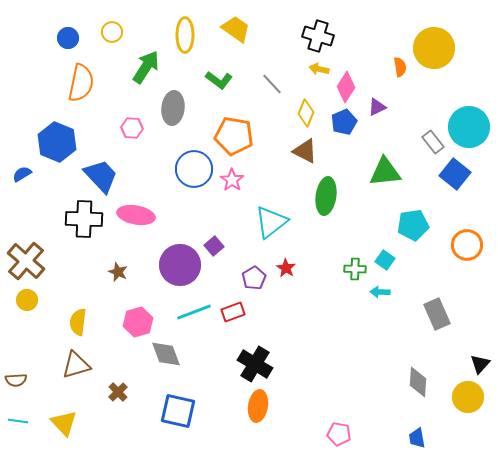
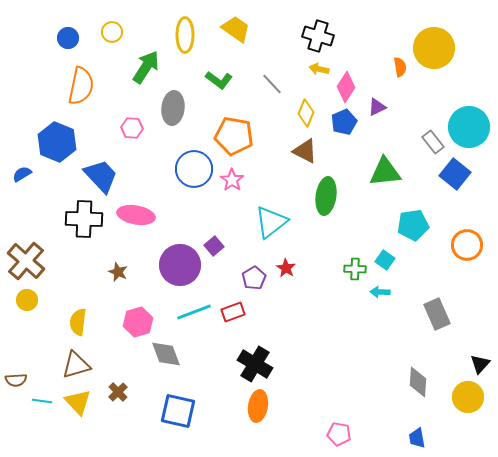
orange semicircle at (81, 83): moved 3 px down
cyan line at (18, 421): moved 24 px right, 20 px up
yellow triangle at (64, 423): moved 14 px right, 21 px up
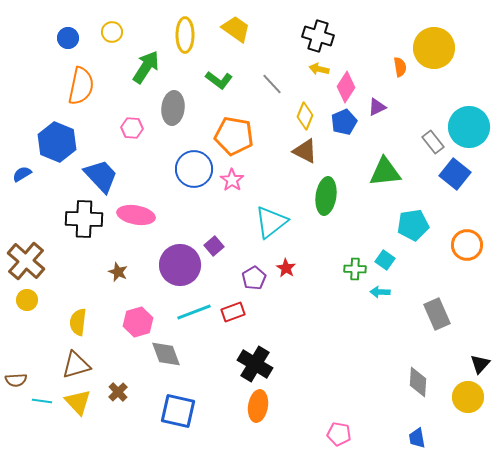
yellow diamond at (306, 113): moved 1 px left, 3 px down
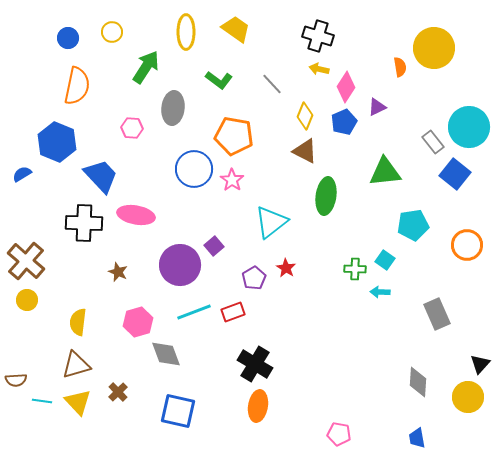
yellow ellipse at (185, 35): moved 1 px right, 3 px up
orange semicircle at (81, 86): moved 4 px left
black cross at (84, 219): moved 4 px down
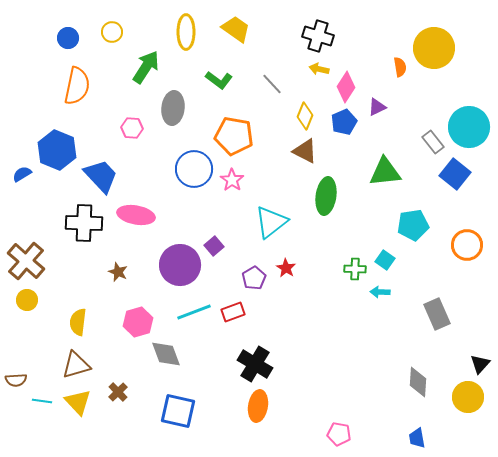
blue hexagon at (57, 142): moved 8 px down
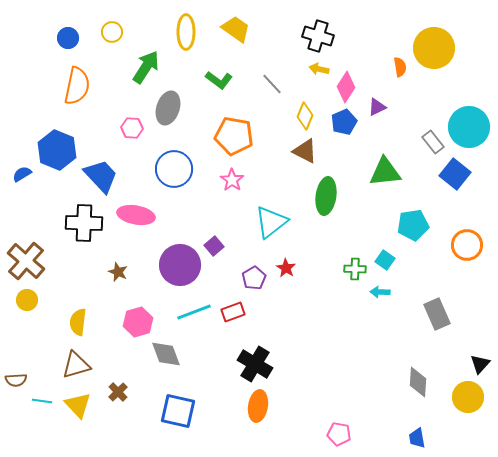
gray ellipse at (173, 108): moved 5 px left; rotated 12 degrees clockwise
blue circle at (194, 169): moved 20 px left
yellow triangle at (78, 402): moved 3 px down
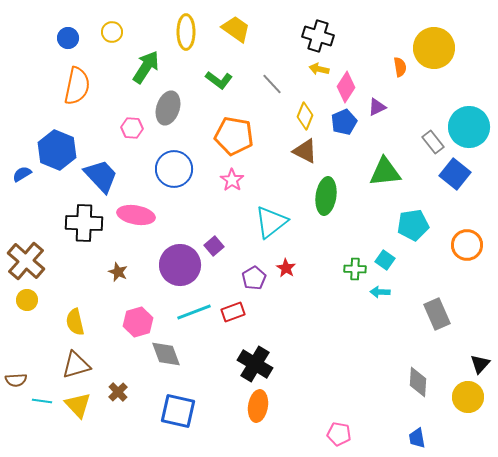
yellow semicircle at (78, 322): moved 3 px left; rotated 20 degrees counterclockwise
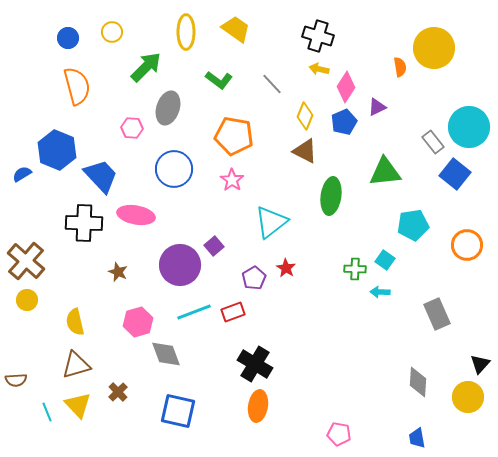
green arrow at (146, 67): rotated 12 degrees clockwise
orange semicircle at (77, 86): rotated 27 degrees counterclockwise
green ellipse at (326, 196): moved 5 px right
cyan line at (42, 401): moved 5 px right, 11 px down; rotated 60 degrees clockwise
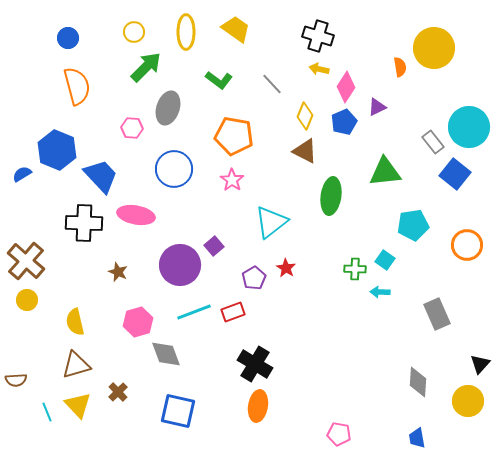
yellow circle at (112, 32): moved 22 px right
yellow circle at (468, 397): moved 4 px down
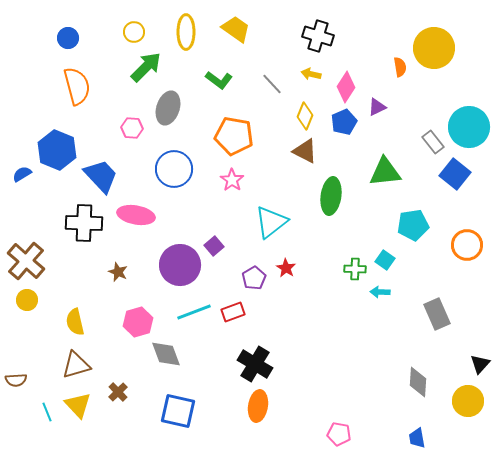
yellow arrow at (319, 69): moved 8 px left, 5 px down
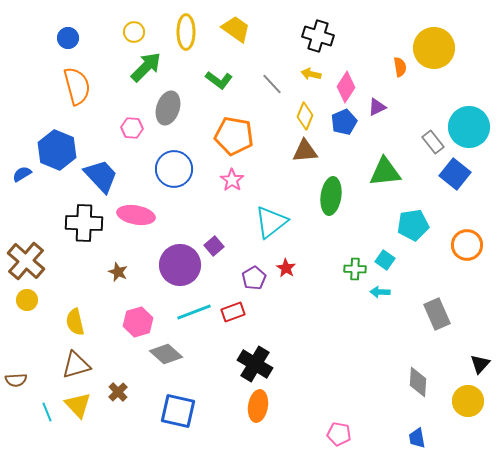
brown triangle at (305, 151): rotated 32 degrees counterclockwise
gray diamond at (166, 354): rotated 28 degrees counterclockwise
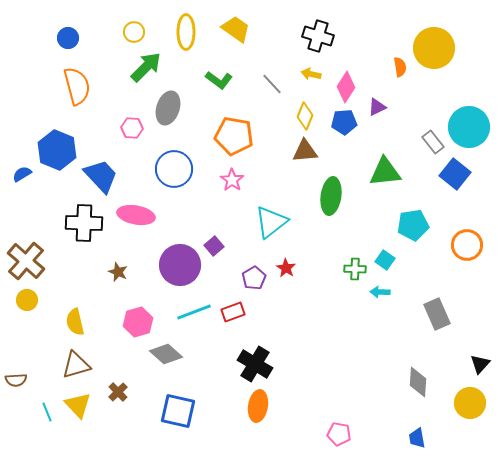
blue pentagon at (344, 122): rotated 20 degrees clockwise
yellow circle at (468, 401): moved 2 px right, 2 px down
